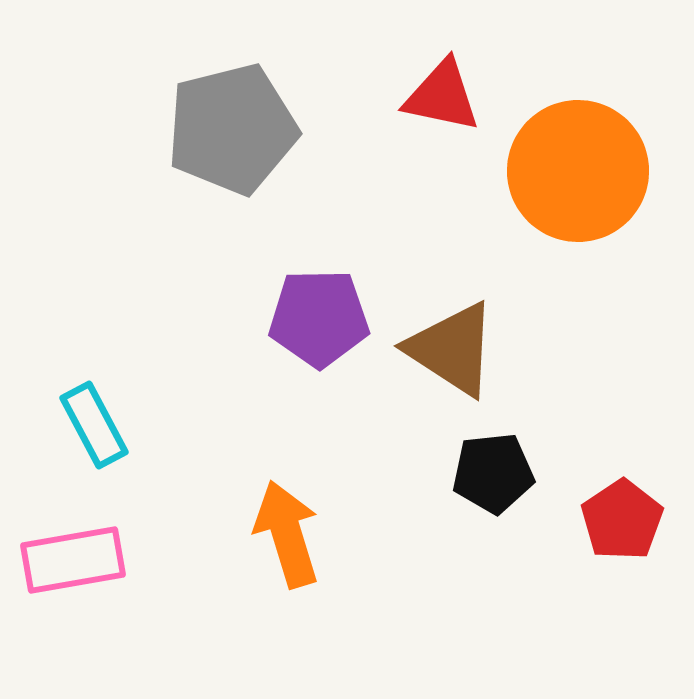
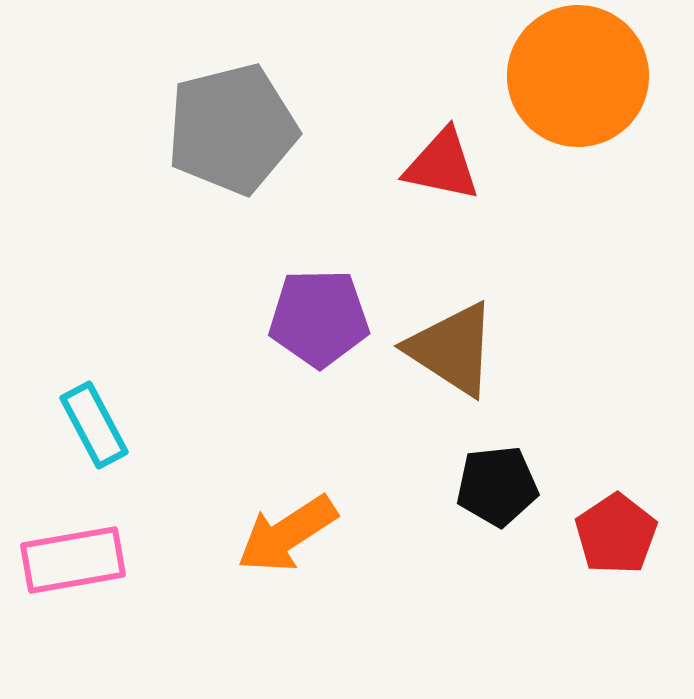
red triangle: moved 69 px down
orange circle: moved 95 px up
black pentagon: moved 4 px right, 13 px down
red pentagon: moved 6 px left, 14 px down
orange arrow: rotated 106 degrees counterclockwise
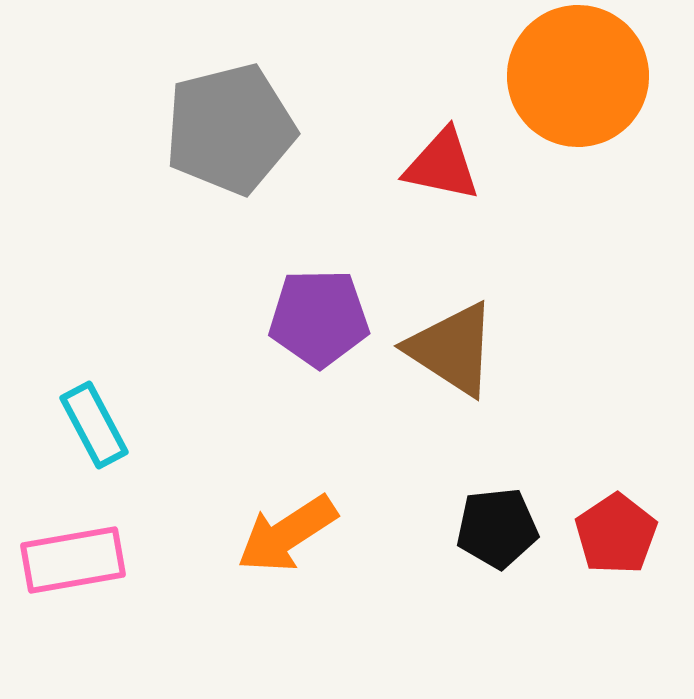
gray pentagon: moved 2 px left
black pentagon: moved 42 px down
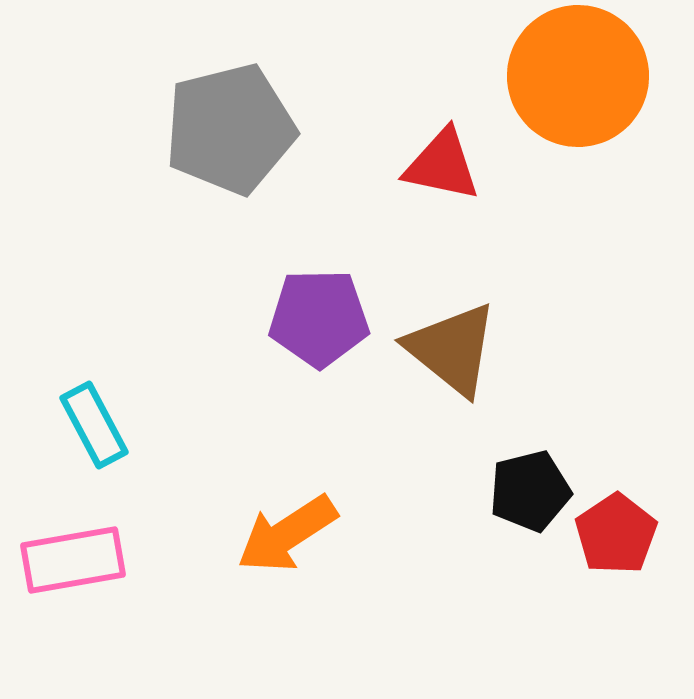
brown triangle: rotated 6 degrees clockwise
black pentagon: moved 33 px right, 37 px up; rotated 8 degrees counterclockwise
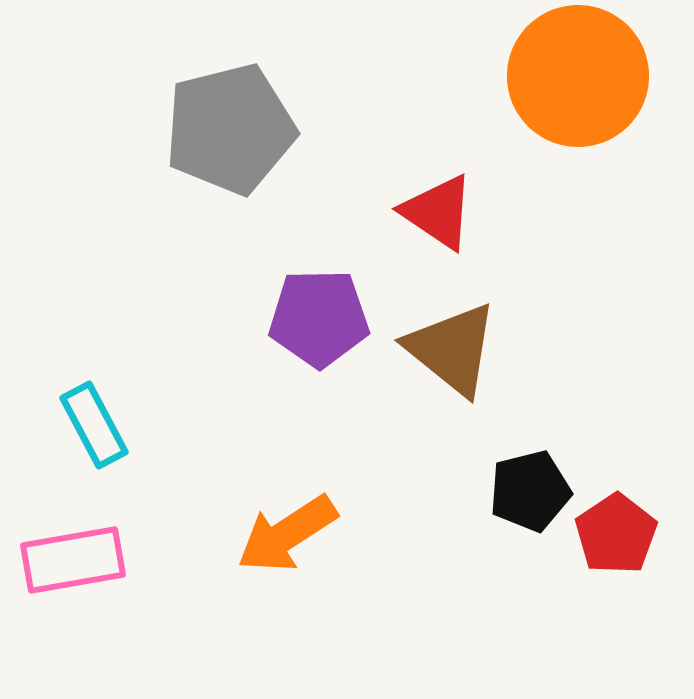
red triangle: moved 4 px left, 47 px down; rotated 22 degrees clockwise
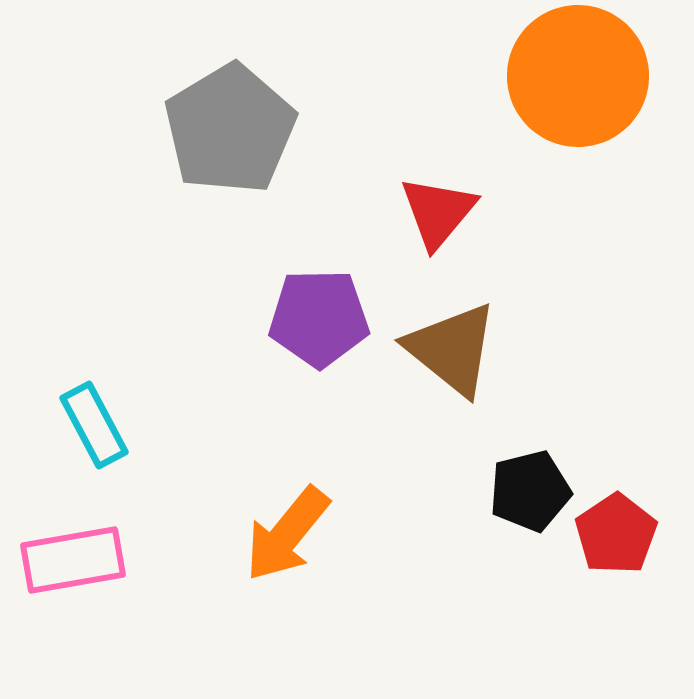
gray pentagon: rotated 17 degrees counterclockwise
red triangle: rotated 36 degrees clockwise
orange arrow: rotated 18 degrees counterclockwise
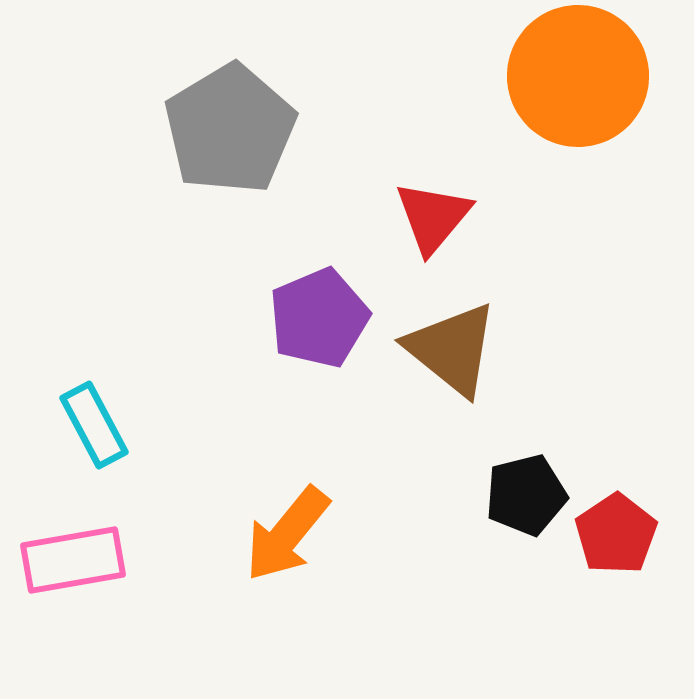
red triangle: moved 5 px left, 5 px down
purple pentagon: rotated 22 degrees counterclockwise
black pentagon: moved 4 px left, 4 px down
